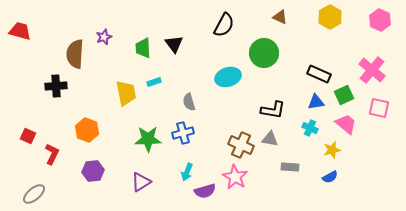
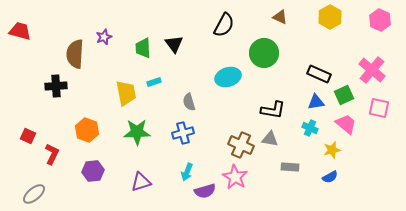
green star: moved 11 px left, 7 px up
purple triangle: rotated 15 degrees clockwise
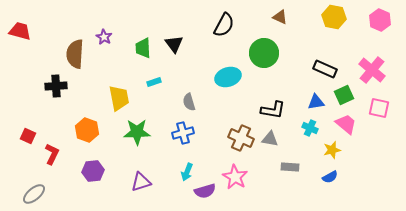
yellow hexagon: moved 4 px right; rotated 20 degrees counterclockwise
purple star: rotated 21 degrees counterclockwise
black rectangle: moved 6 px right, 5 px up
yellow trapezoid: moved 7 px left, 5 px down
brown cross: moved 7 px up
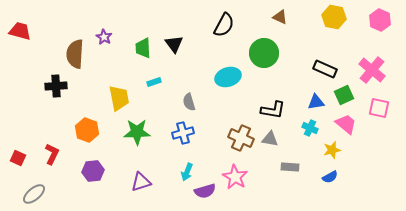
red square: moved 10 px left, 22 px down
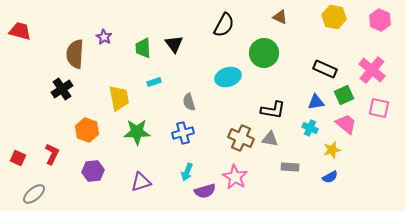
black cross: moved 6 px right, 3 px down; rotated 30 degrees counterclockwise
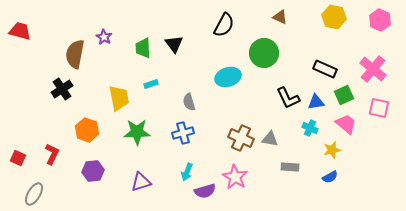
brown semicircle: rotated 8 degrees clockwise
pink cross: moved 1 px right, 1 px up
cyan rectangle: moved 3 px left, 2 px down
black L-shape: moved 15 px right, 12 px up; rotated 55 degrees clockwise
gray ellipse: rotated 20 degrees counterclockwise
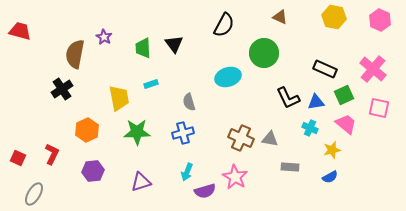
orange hexagon: rotated 15 degrees clockwise
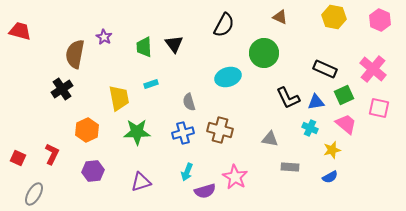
green trapezoid: moved 1 px right, 1 px up
brown cross: moved 21 px left, 8 px up; rotated 10 degrees counterclockwise
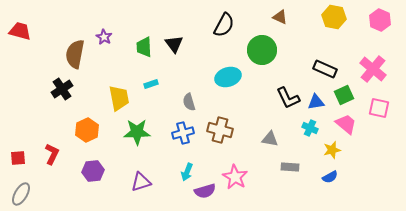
green circle: moved 2 px left, 3 px up
red square: rotated 28 degrees counterclockwise
gray ellipse: moved 13 px left
